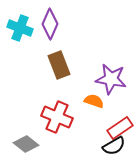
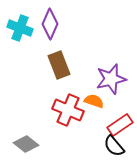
purple star: rotated 24 degrees counterclockwise
red cross: moved 11 px right, 7 px up
red rectangle: moved 3 px up
black semicircle: rotated 80 degrees clockwise
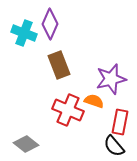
cyan cross: moved 4 px right, 5 px down
red rectangle: moved 3 px up; rotated 45 degrees counterclockwise
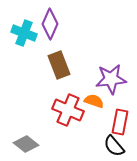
purple star: rotated 8 degrees clockwise
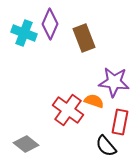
brown rectangle: moved 25 px right, 27 px up
purple star: moved 3 px right, 3 px down; rotated 12 degrees clockwise
red cross: rotated 12 degrees clockwise
black semicircle: moved 8 px left
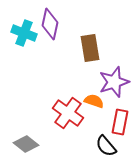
purple diamond: rotated 12 degrees counterclockwise
brown rectangle: moved 6 px right, 10 px down; rotated 12 degrees clockwise
purple star: rotated 24 degrees counterclockwise
red cross: moved 3 px down
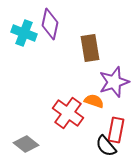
red rectangle: moved 4 px left, 8 px down
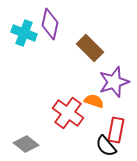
brown rectangle: rotated 36 degrees counterclockwise
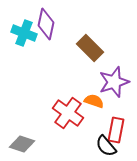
purple diamond: moved 4 px left
gray diamond: moved 4 px left; rotated 20 degrees counterclockwise
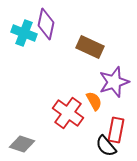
brown rectangle: moved 1 px up; rotated 20 degrees counterclockwise
orange semicircle: rotated 42 degrees clockwise
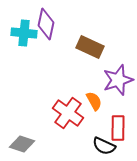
cyan cross: rotated 15 degrees counterclockwise
purple star: moved 4 px right, 2 px up
red rectangle: moved 2 px right, 2 px up; rotated 10 degrees counterclockwise
black semicircle: moved 2 px left; rotated 25 degrees counterclockwise
